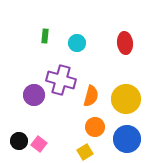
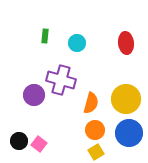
red ellipse: moved 1 px right
orange semicircle: moved 7 px down
orange circle: moved 3 px down
blue circle: moved 2 px right, 6 px up
yellow square: moved 11 px right
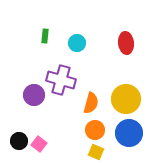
yellow square: rotated 35 degrees counterclockwise
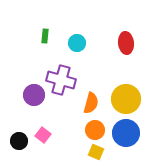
blue circle: moved 3 px left
pink square: moved 4 px right, 9 px up
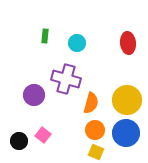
red ellipse: moved 2 px right
purple cross: moved 5 px right, 1 px up
yellow circle: moved 1 px right, 1 px down
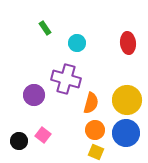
green rectangle: moved 8 px up; rotated 40 degrees counterclockwise
